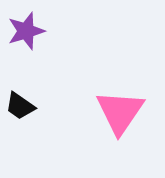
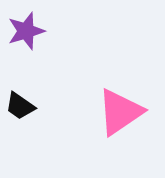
pink triangle: rotated 22 degrees clockwise
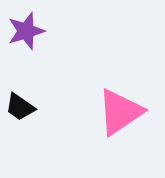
black trapezoid: moved 1 px down
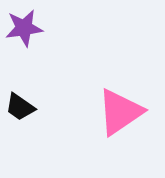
purple star: moved 2 px left, 3 px up; rotated 9 degrees clockwise
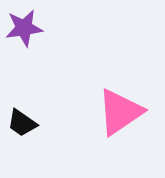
black trapezoid: moved 2 px right, 16 px down
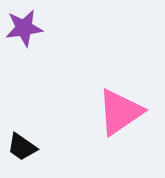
black trapezoid: moved 24 px down
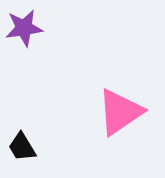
black trapezoid: rotated 24 degrees clockwise
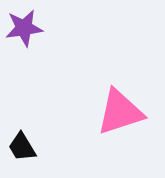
pink triangle: rotated 16 degrees clockwise
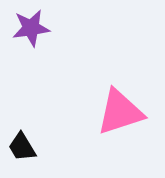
purple star: moved 7 px right
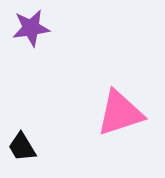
pink triangle: moved 1 px down
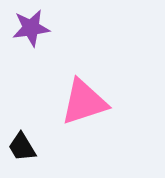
pink triangle: moved 36 px left, 11 px up
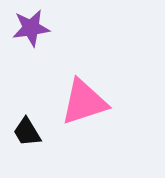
black trapezoid: moved 5 px right, 15 px up
